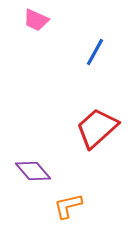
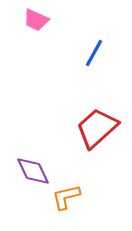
blue line: moved 1 px left, 1 px down
purple diamond: rotated 15 degrees clockwise
orange L-shape: moved 2 px left, 9 px up
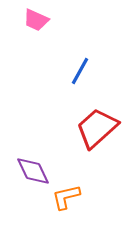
blue line: moved 14 px left, 18 px down
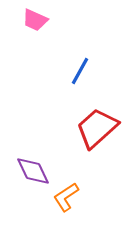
pink trapezoid: moved 1 px left
orange L-shape: rotated 20 degrees counterclockwise
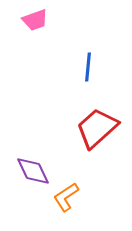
pink trapezoid: rotated 44 degrees counterclockwise
blue line: moved 8 px right, 4 px up; rotated 24 degrees counterclockwise
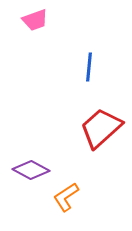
blue line: moved 1 px right
red trapezoid: moved 4 px right
purple diamond: moved 2 px left, 1 px up; rotated 36 degrees counterclockwise
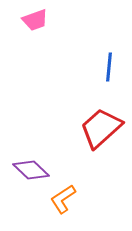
blue line: moved 20 px right
purple diamond: rotated 15 degrees clockwise
orange L-shape: moved 3 px left, 2 px down
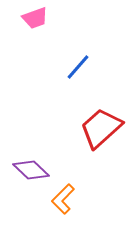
pink trapezoid: moved 2 px up
blue line: moved 31 px left; rotated 36 degrees clockwise
orange L-shape: rotated 12 degrees counterclockwise
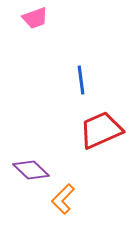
blue line: moved 3 px right, 13 px down; rotated 48 degrees counterclockwise
red trapezoid: moved 2 px down; rotated 18 degrees clockwise
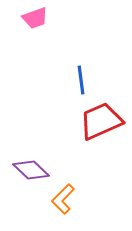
red trapezoid: moved 9 px up
